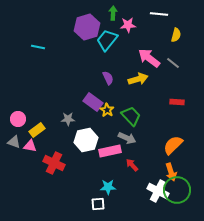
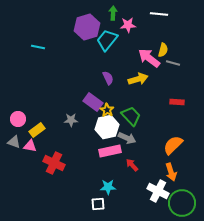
yellow semicircle: moved 13 px left, 15 px down
gray line: rotated 24 degrees counterclockwise
gray star: moved 3 px right, 1 px down
white hexagon: moved 21 px right, 13 px up
green circle: moved 5 px right, 13 px down
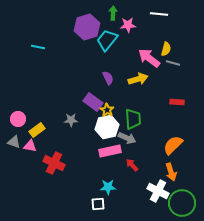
yellow semicircle: moved 3 px right, 1 px up
green trapezoid: moved 2 px right, 3 px down; rotated 40 degrees clockwise
